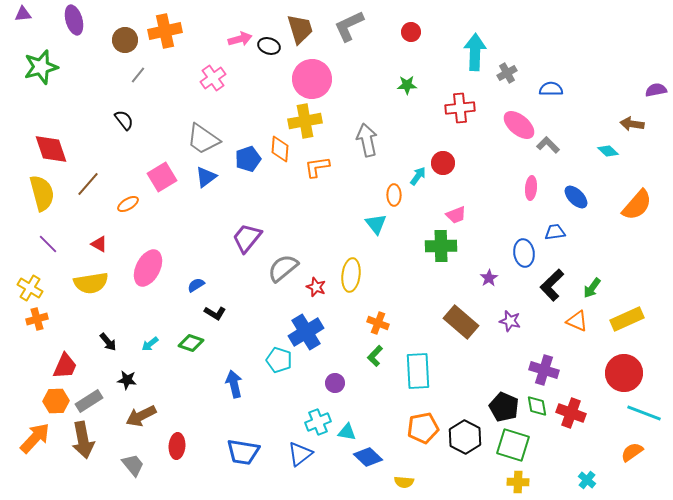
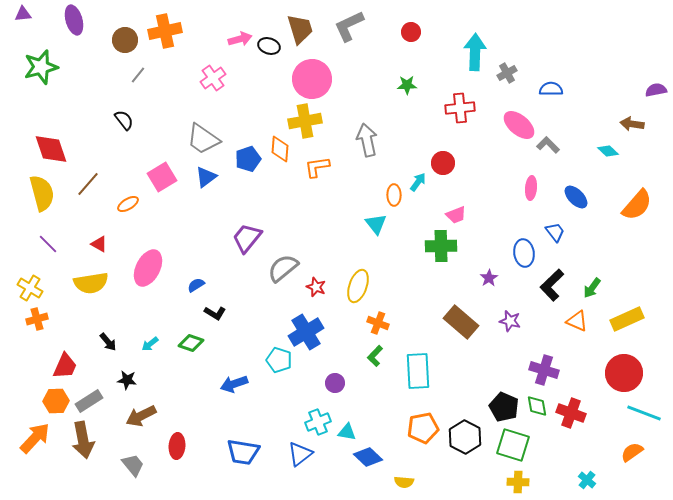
cyan arrow at (418, 176): moved 6 px down
blue trapezoid at (555, 232): rotated 60 degrees clockwise
yellow ellipse at (351, 275): moved 7 px right, 11 px down; rotated 12 degrees clockwise
blue arrow at (234, 384): rotated 96 degrees counterclockwise
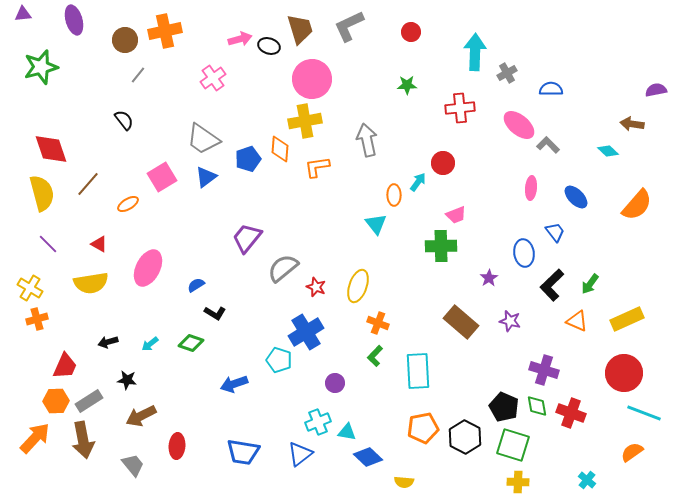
green arrow at (592, 288): moved 2 px left, 4 px up
black arrow at (108, 342): rotated 114 degrees clockwise
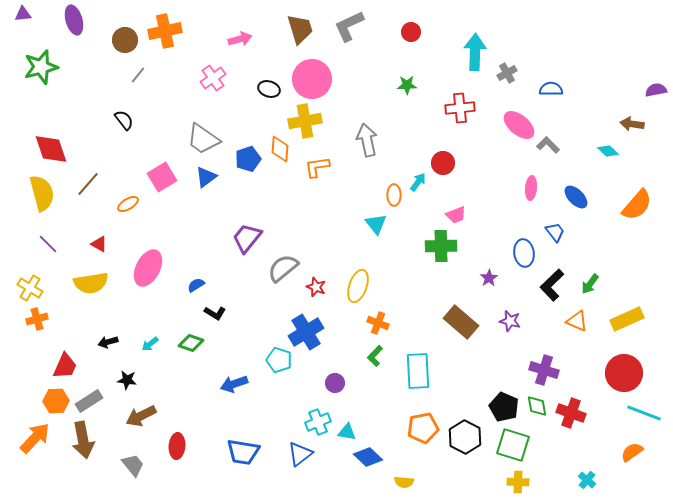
black ellipse at (269, 46): moved 43 px down
